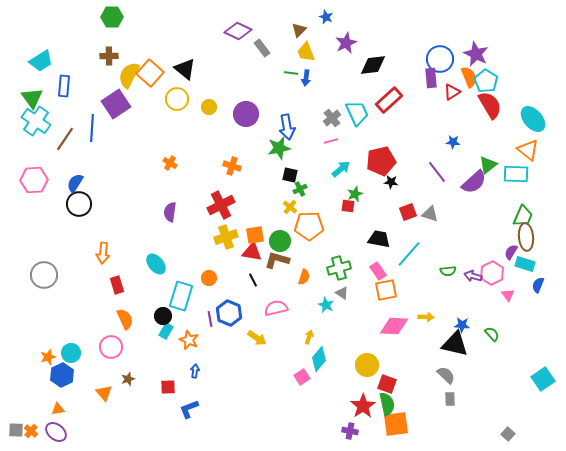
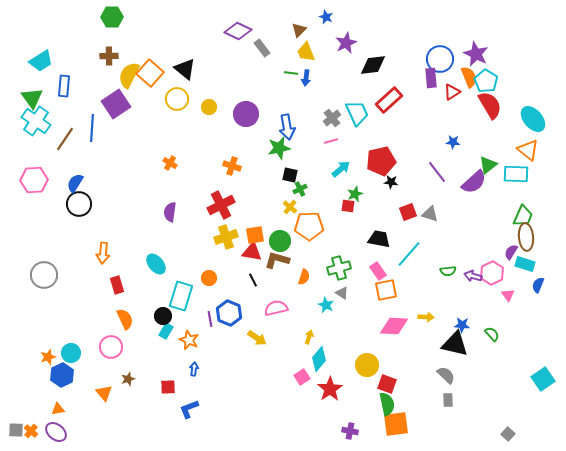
blue arrow at (195, 371): moved 1 px left, 2 px up
gray rectangle at (450, 399): moved 2 px left, 1 px down
red star at (363, 406): moved 33 px left, 17 px up
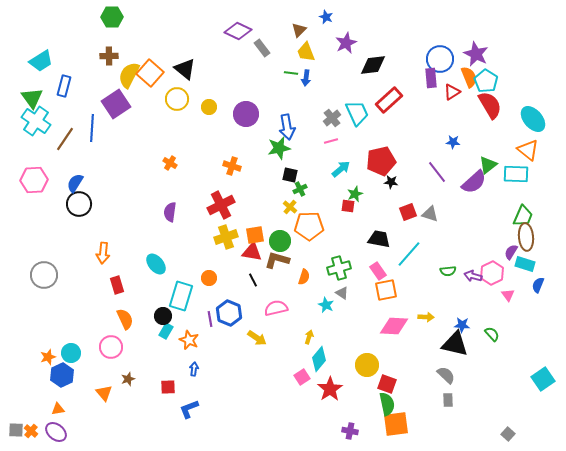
blue rectangle at (64, 86): rotated 10 degrees clockwise
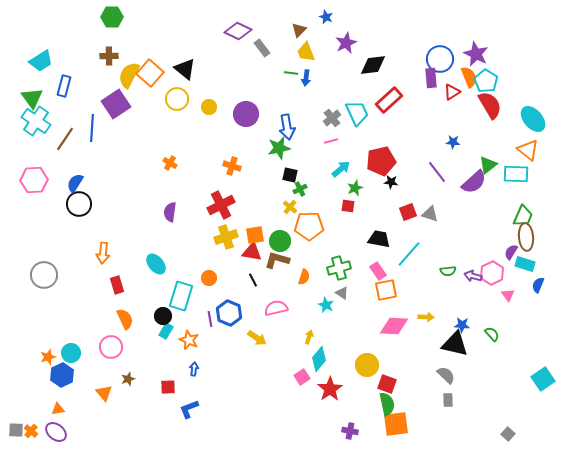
green star at (355, 194): moved 6 px up
